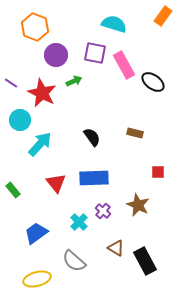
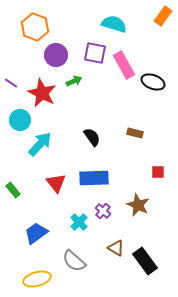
black ellipse: rotated 15 degrees counterclockwise
black rectangle: rotated 8 degrees counterclockwise
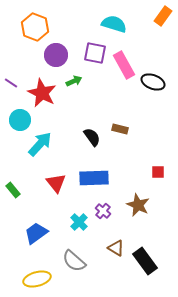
brown rectangle: moved 15 px left, 4 px up
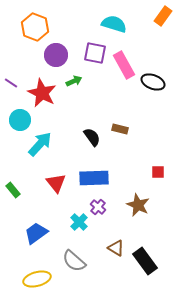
purple cross: moved 5 px left, 4 px up
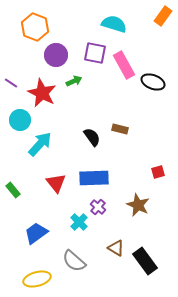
red square: rotated 16 degrees counterclockwise
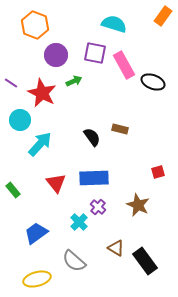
orange hexagon: moved 2 px up
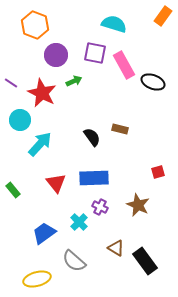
purple cross: moved 2 px right; rotated 14 degrees counterclockwise
blue trapezoid: moved 8 px right
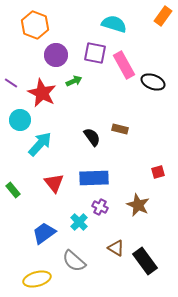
red triangle: moved 2 px left
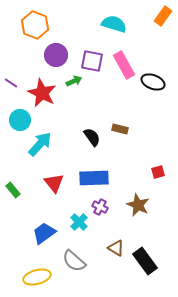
purple square: moved 3 px left, 8 px down
yellow ellipse: moved 2 px up
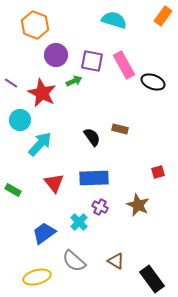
cyan semicircle: moved 4 px up
green rectangle: rotated 21 degrees counterclockwise
brown triangle: moved 13 px down
black rectangle: moved 7 px right, 18 px down
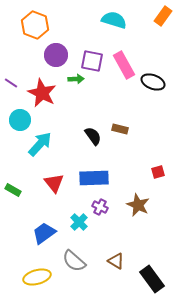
green arrow: moved 2 px right, 2 px up; rotated 21 degrees clockwise
black semicircle: moved 1 px right, 1 px up
